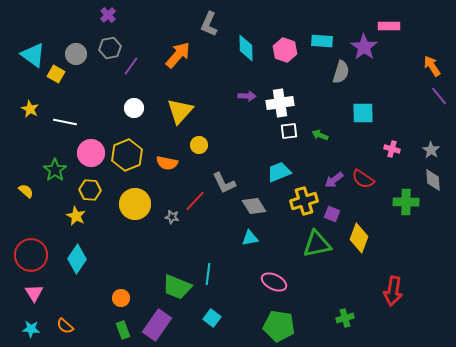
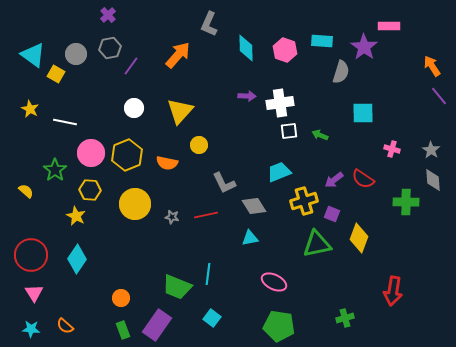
red line at (195, 201): moved 11 px right, 14 px down; rotated 35 degrees clockwise
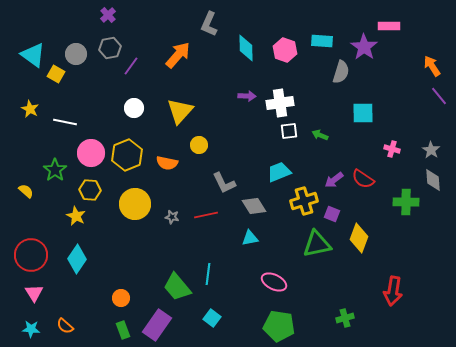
green trapezoid at (177, 287): rotated 28 degrees clockwise
